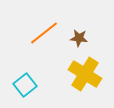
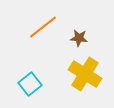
orange line: moved 1 px left, 6 px up
cyan square: moved 5 px right, 1 px up
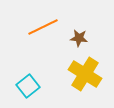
orange line: rotated 12 degrees clockwise
cyan square: moved 2 px left, 2 px down
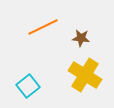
brown star: moved 2 px right
yellow cross: moved 1 px down
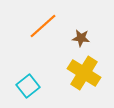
orange line: moved 1 px up; rotated 16 degrees counterclockwise
yellow cross: moved 1 px left, 2 px up
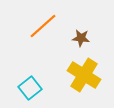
yellow cross: moved 2 px down
cyan square: moved 2 px right, 2 px down
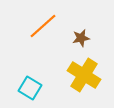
brown star: rotated 18 degrees counterclockwise
cyan square: rotated 20 degrees counterclockwise
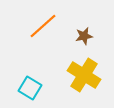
brown star: moved 3 px right, 2 px up
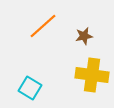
yellow cross: moved 8 px right; rotated 24 degrees counterclockwise
